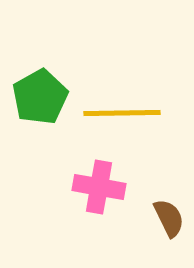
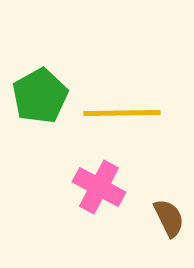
green pentagon: moved 1 px up
pink cross: rotated 18 degrees clockwise
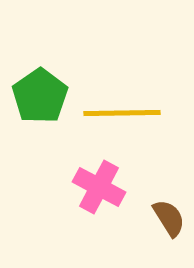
green pentagon: rotated 6 degrees counterclockwise
brown semicircle: rotated 6 degrees counterclockwise
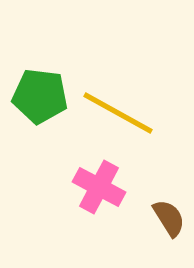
green pentagon: rotated 30 degrees counterclockwise
yellow line: moved 4 px left; rotated 30 degrees clockwise
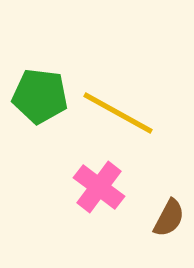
pink cross: rotated 9 degrees clockwise
brown semicircle: rotated 60 degrees clockwise
